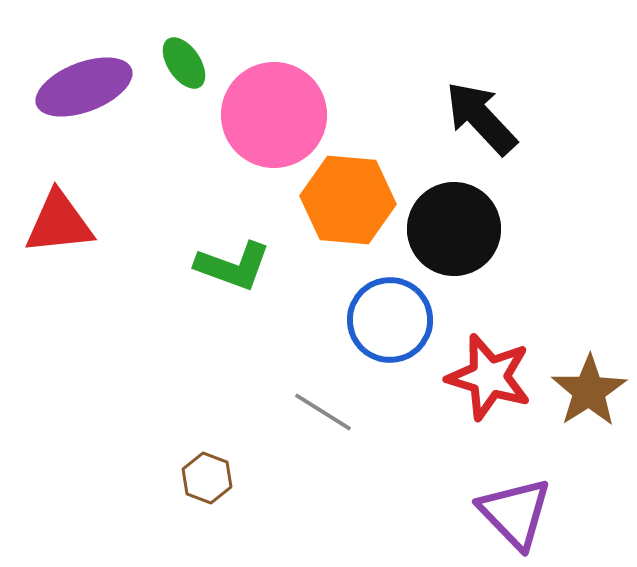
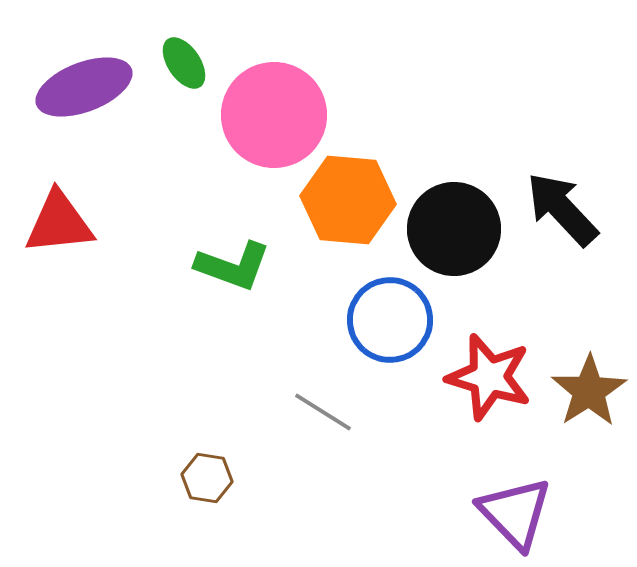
black arrow: moved 81 px right, 91 px down
brown hexagon: rotated 12 degrees counterclockwise
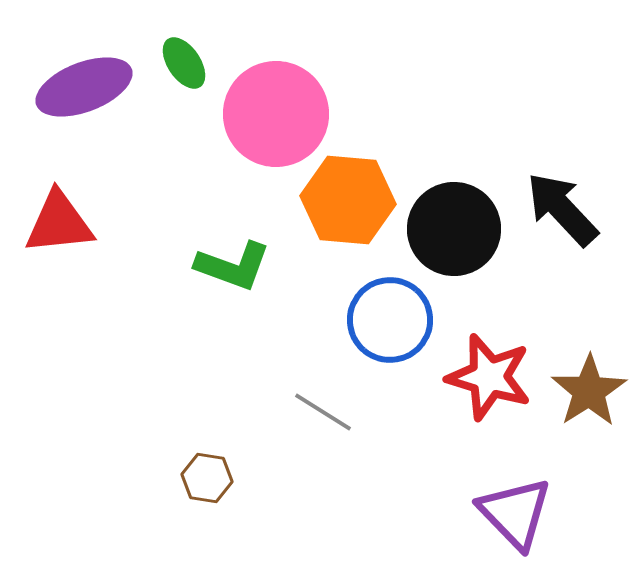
pink circle: moved 2 px right, 1 px up
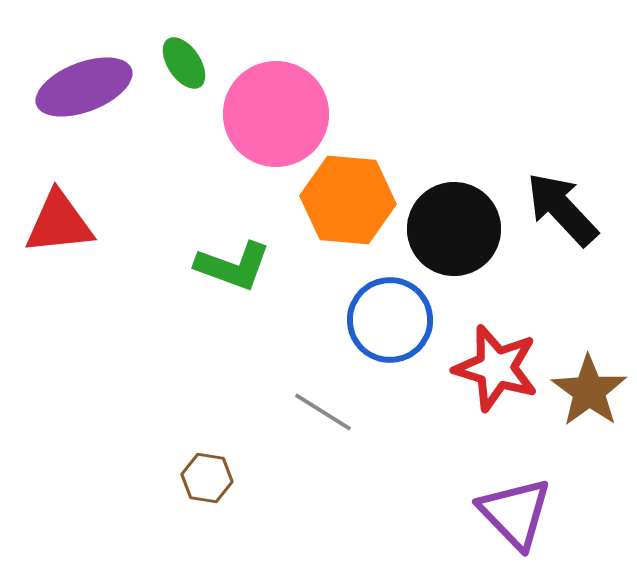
red star: moved 7 px right, 9 px up
brown star: rotated 4 degrees counterclockwise
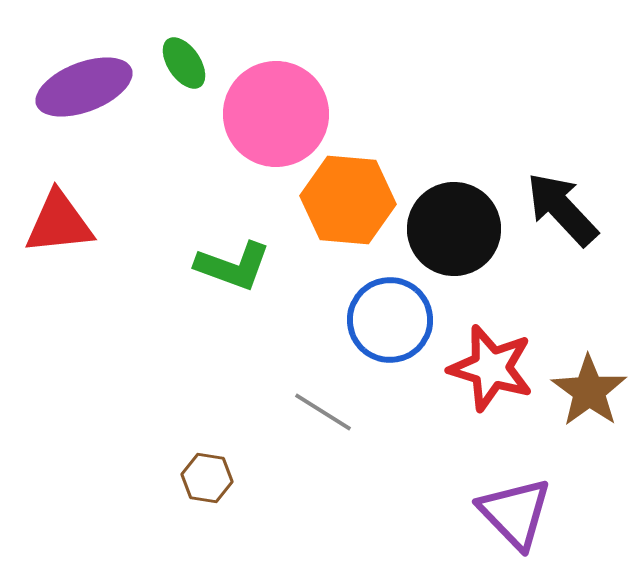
red star: moved 5 px left
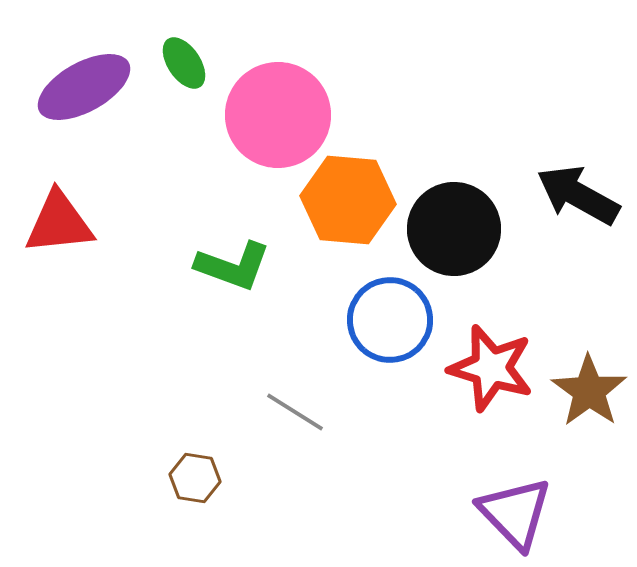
purple ellipse: rotated 8 degrees counterclockwise
pink circle: moved 2 px right, 1 px down
black arrow: moved 16 px right, 14 px up; rotated 18 degrees counterclockwise
gray line: moved 28 px left
brown hexagon: moved 12 px left
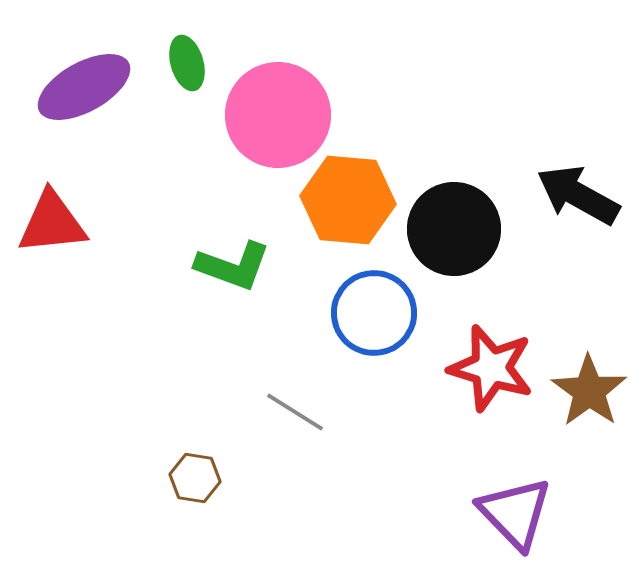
green ellipse: moved 3 px right; rotated 18 degrees clockwise
red triangle: moved 7 px left
blue circle: moved 16 px left, 7 px up
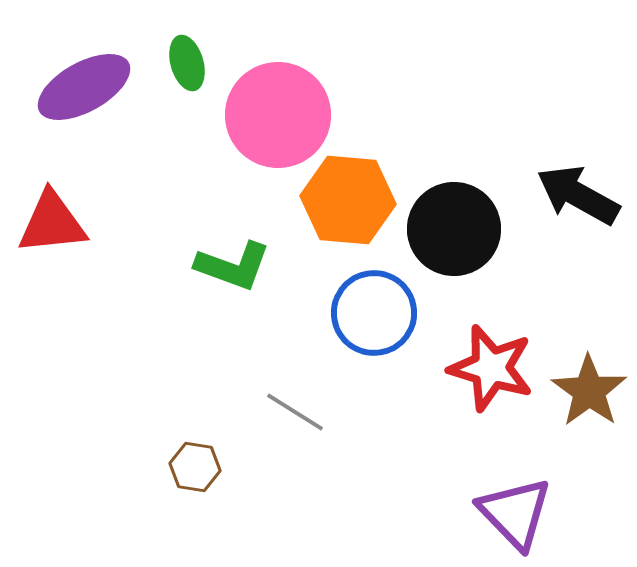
brown hexagon: moved 11 px up
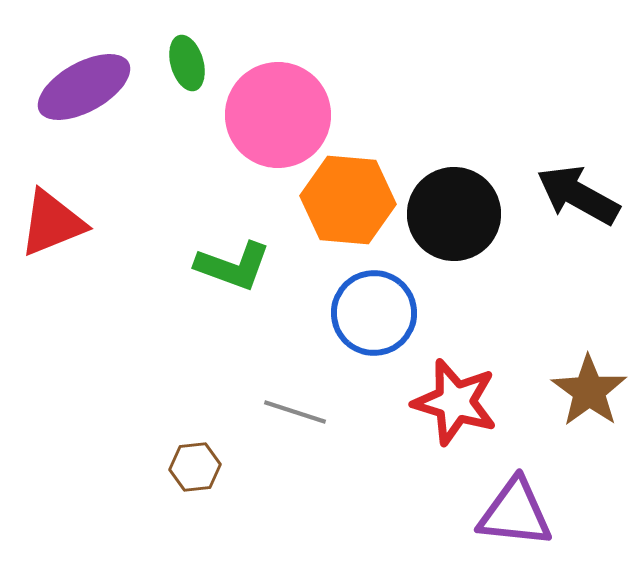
red triangle: rotated 16 degrees counterclockwise
black circle: moved 15 px up
red star: moved 36 px left, 34 px down
gray line: rotated 14 degrees counterclockwise
brown hexagon: rotated 15 degrees counterclockwise
purple triangle: rotated 40 degrees counterclockwise
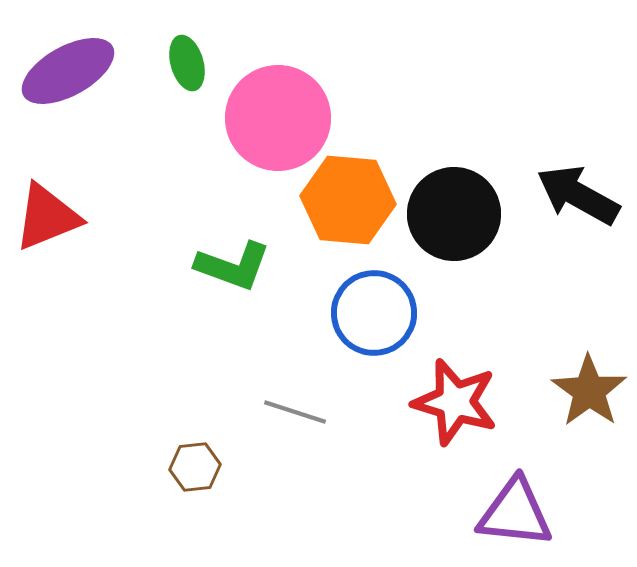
purple ellipse: moved 16 px left, 16 px up
pink circle: moved 3 px down
red triangle: moved 5 px left, 6 px up
